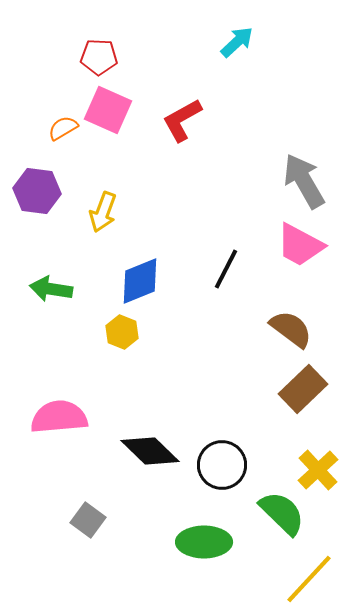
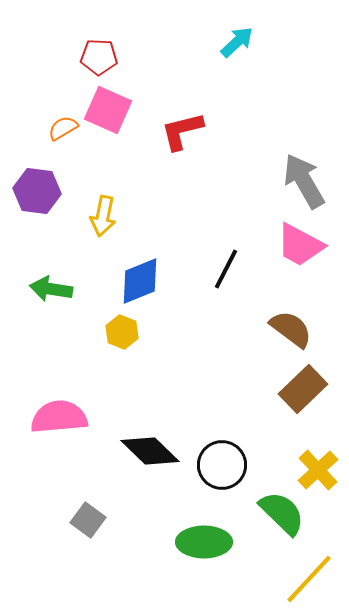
red L-shape: moved 11 px down; rotated 15 degrees clockwise
yellow arrow: moved 4 px down; rotated 9 degrees counterclockwise
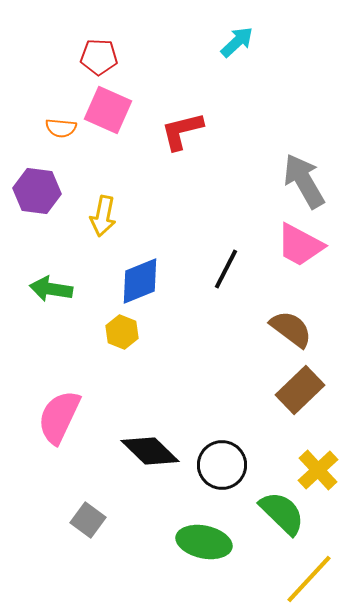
orange semicircle: moved 2 px left; rotated 144 degrees counterclockwise
brown rectangle: moved 3 px left, 1 px down
pink semicircle: rotated 60 degrees counterclockwise
green ellipse: rotated 12 degrees clockwise
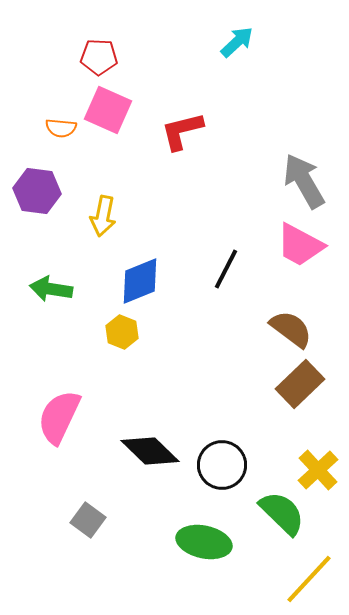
brown rectangle: moved 6 px up
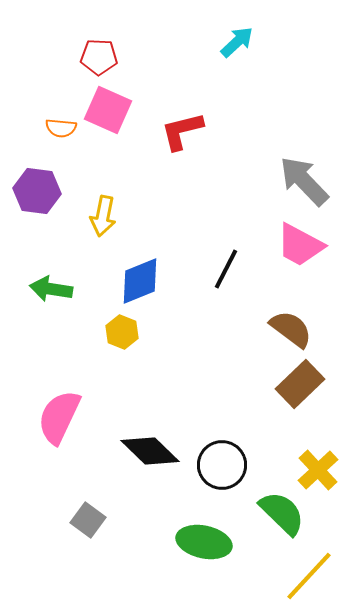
gray arrow: rotated 14 degrees counterclockwise
yellow line: moved 3 px up
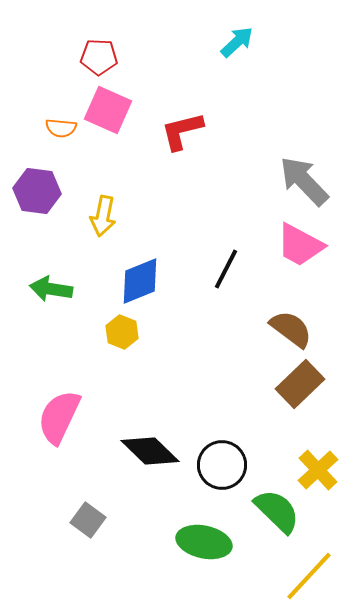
green semicircle: moved 5 px left, 2 px up
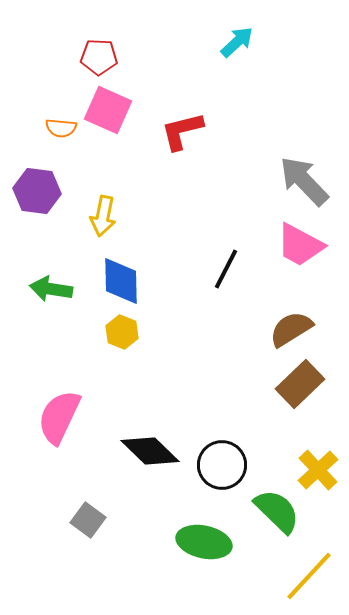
blue diamond: moved 19 px left; rotated 69 degrees counterclockwise
brown semicircle: rotated 69 degrees counterclockwise
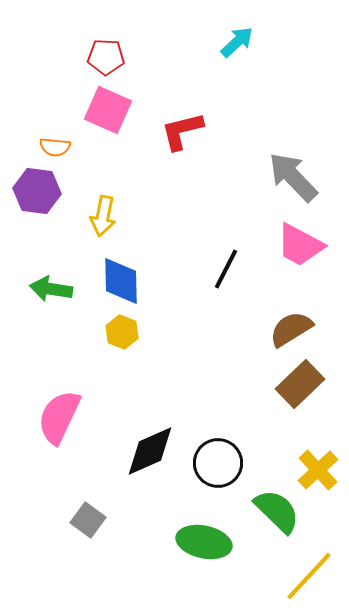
red pentagon: moved 7 px right
orange semicircle: moved 6 px left, 19 px down
gray arrow: moved 11 px left, 4 px up
black diamond: rotated 68 degrees counterclockwise
black circle: moved 4 px left, 2 px up
